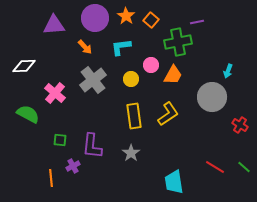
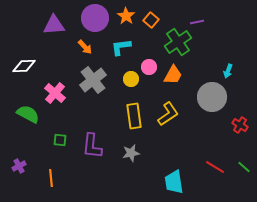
green cross: rotated 24 degrees counterclockwise
pink circle: moved 2 px left, 2 px down
gray star: rotated 24 degrees clockwise
purple cross: moved 54 px left
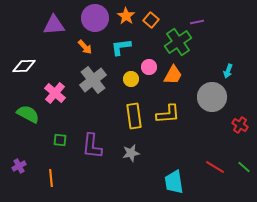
yellow L-shape: rotated 30 degrees clockwise
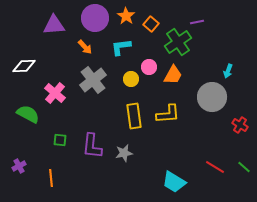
orange square: moved 4 px down
gray star: moved 7 px left
cyan trapezoid: rotated 50 degrees counterclockwise
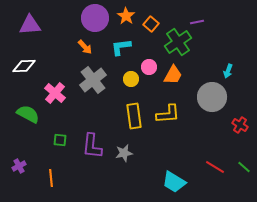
purple triangle: moved 24 px left
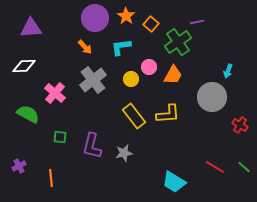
purple triangle: moved 1 px right, 3 px down
yellow rectangle: rotated 30 degrees counterclockwise
green square: moved 3 px up
purple L-shape: rotated 8 degrees clockwise
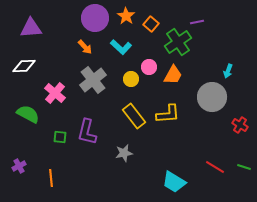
cyan L-shape: rotated 130 degrees counterclockwise
purple L-shape: moved 5 px left, 14 px up
green line: rotated 24 degrees counterclockwise
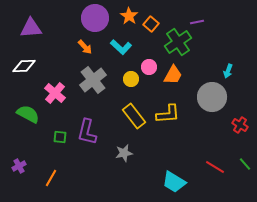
orange star: moved 3 px right
green line: moved 1 px right, 3 px up; rotated 32 degrees clockwise
orange line: rotated 36 degrees clockwise
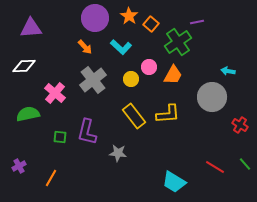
cyan arrow: rotated 80 degrees clockwise
green semicircle: rotated 40 degrees counterclockwise
gray star: moved 6 px left; rotated 18 degrees clockwise
